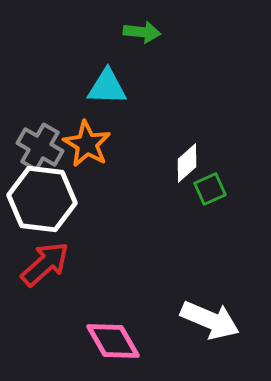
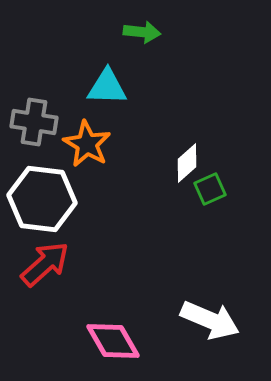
gray cross: moved 6 px left, 25 px up; rotated 21 degrees counterclockwise
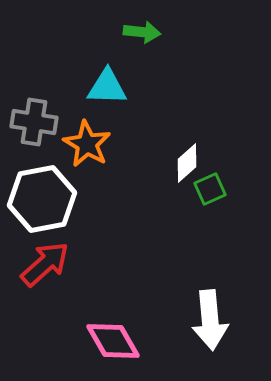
white hexagon: rotated 18 degrees counterclockwise
white arrow: rotated 62 degrees clockwise
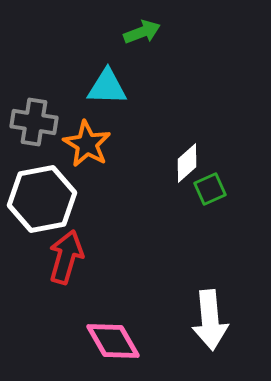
green arrow: rotated 27 degrees counterclockwise
red arrow: moved 21 px right, 7 px up; rotated 32 degrees counterclockwise
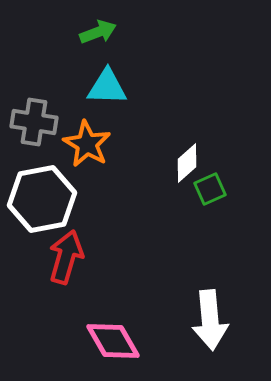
green arrow: moved 44 px left
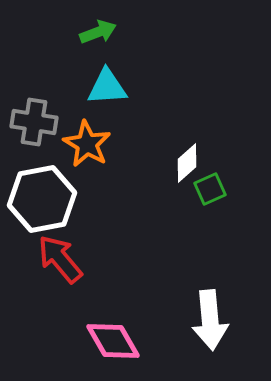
cyan triangle: rotated 6 degrees counterclockwise
red arrow: moved 6 px left, 2 px down; rotated 56 degrees counterclockwise
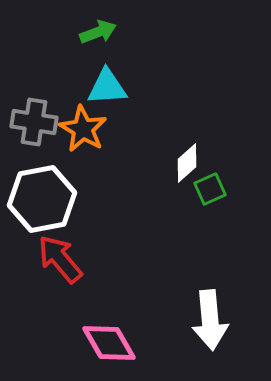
orange star: moved 4 px left, 15 px up
pink diamond: moved 4 px left, 2 px down
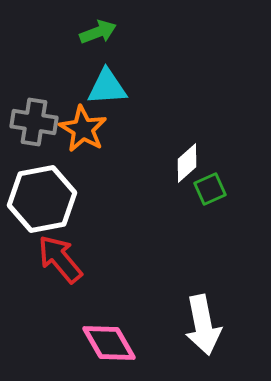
white arrow: moved 7 px left, 5 px down; rotated 6 degrees counterclockwise
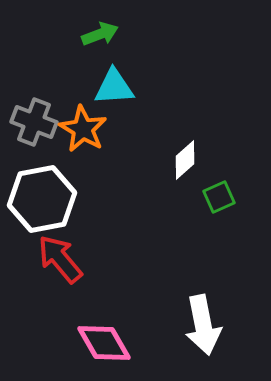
green arrow: moved 2 px right, 2 px down
cyan triangle: moved 7 px right
gray cross: rotated 12 degrees clockwise
white diamond: moved 2 px left, 3 px up
green square: moved 9 px right, 8 px down
pink diamond: moved 5 px left
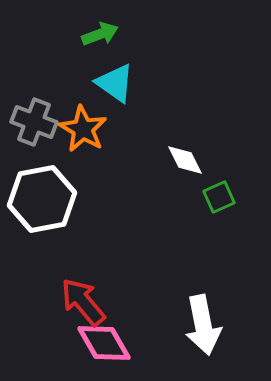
cyan triangle: moved 1 px right, 4 px up; rotated 39 degrees clockwise
white diamond: rotated 75 degrees counterclockwise
red arrow: moved 23 px right, 43 px down
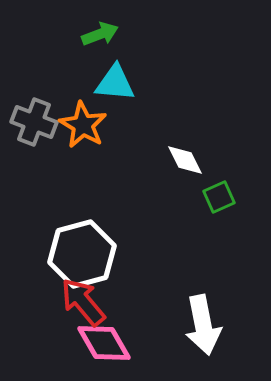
cyan triangle: rotated 30 degrees counterclockwise
orange star: moved 4 px up
white hexagon: moved 40 px right, 55 px down; rotated 4 degrees counterclockwise
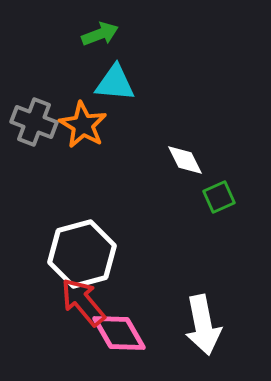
pink diamond: moved 15 px right, 10 px up
